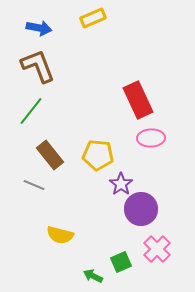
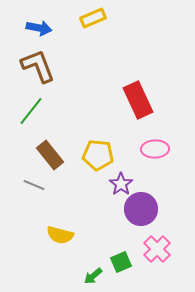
pink ellipse: moved 4 px right, 11 px down
green arrow: rotated 66 degrees counterclockwise
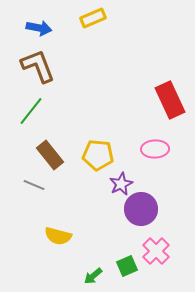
red rectangle: moved 32 px right
purple star: rotated 10 degrees clockwise
yellow semicircle: moved 2 px left, 1 px down
pink cross: moved 1 px left, 2 px down
green square: moved 6 px right, 4 px down
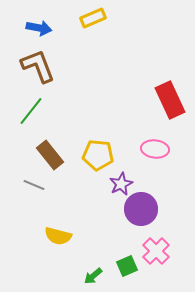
pink ellipse: rotated 8 degrees clockwise
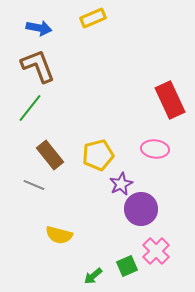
green line: moved 1 px left, 3 px up
yellow pentagon: rotated 20 degrees counterclockwise
yellow semicircle: moved 1 px right, 1 px up
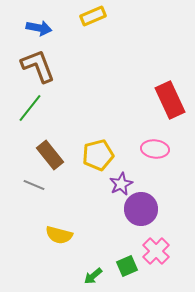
yellow rectangle: moved 2 px up
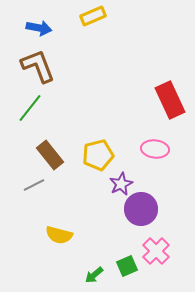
gray line: rotated 50 degrees counterclockwise
green arrow: moved 1 px right, 1 px up
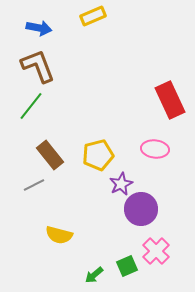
green line: moved 1 px right, 2 px up
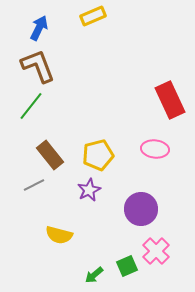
blue arrow: rotated 75 degrees counterclockwise
purple star: moved 32 px left, 6 px down
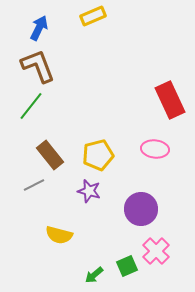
purple star: moved 1 px down; rotated 30 degrees counterclockwise
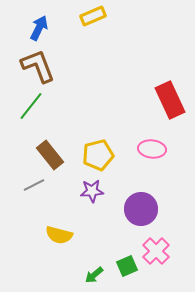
pink ellipse: moved 3 px left
purple star: moved 3 px right; rotated 20 degrees counterclockwise
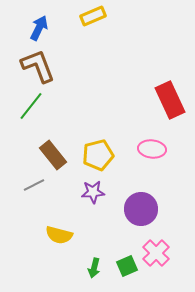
brown rectangle: moved 3 px right
purple star: moved 1 px right, 1 px down
pink cross: moved 2 px down
green arrow: moved 7 px up; rotated 36 degrees counterclockwise
